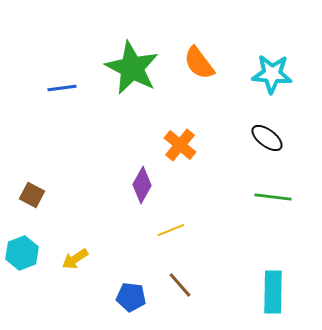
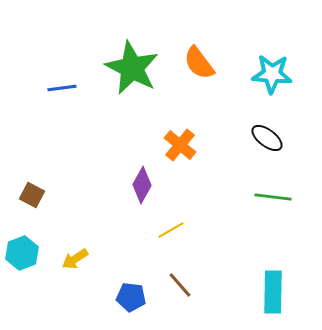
yellow line: rotated 8 degrees counterclockwise
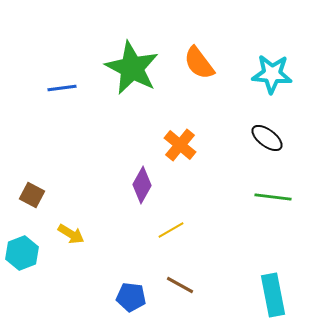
yellow arrow: moved 4 px left, 25 px up; rotated 116 degrees counterclockwise
brown line: rotated 20 degrees counterclockwise
cyan rectangle: moved 3 px down; rotated 12 degrees counterclockwise
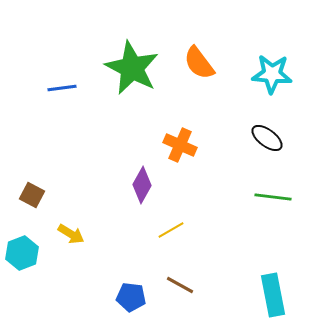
orange cross: rotated 16 degrees counterclockwise
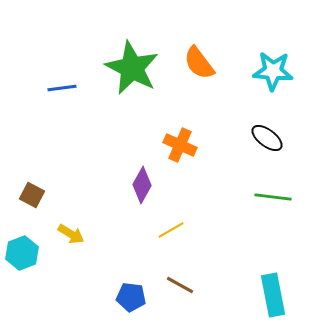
cyan star: moved 1 px right, 3 px up
